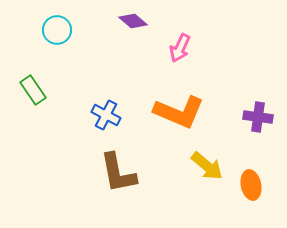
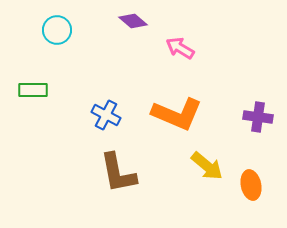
pink arrow: rotated 96 degrees clockwise
green rectangle: rotated 56 degrees counterclockwise
orange L-shape: moved 2 px left, 2 px down
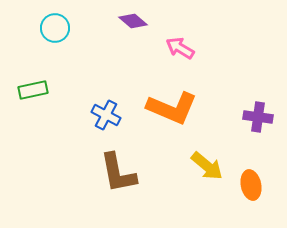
cyan circle: moved 2 px left, 2 px up
green rectangle: rotated 12 degrees counterclockwise
orange L-shape: moved 5 px left, 6 px up
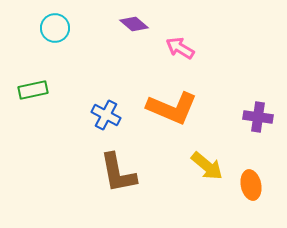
purple diamond: moved 1 px right, 3 px down
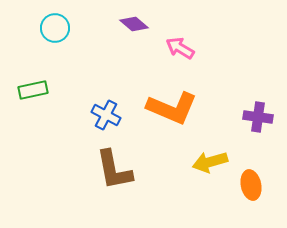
yellow arrow: moved 3 px right, 4 px up; rotated 124 degrees clockwise
brown L-shape: moved 4 px left, 3 px up
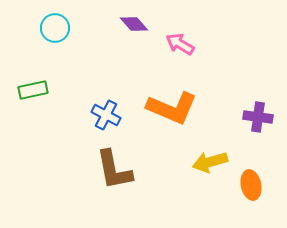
purple diamond: rotated 8 degrees clockwise
pink arrow: moved 4 px up
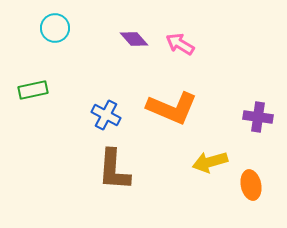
purple diamond: moved 15 px down
brown L-shape: rotated 15 degrees clockwise
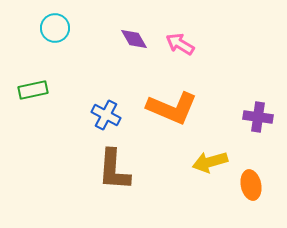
purple diamond: rotated 12 degrees clockwise
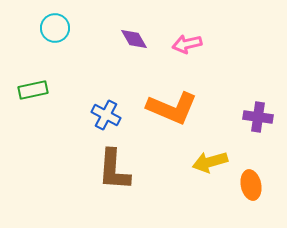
pink arrow: moved 7 px right; rotated 44 degrees counterclockwise
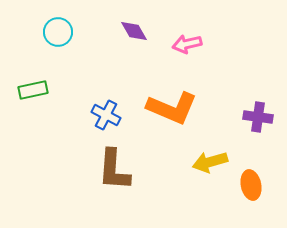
cyan circle: moved 3 px right, 4 px down
purple diamond: moved 8 px up
